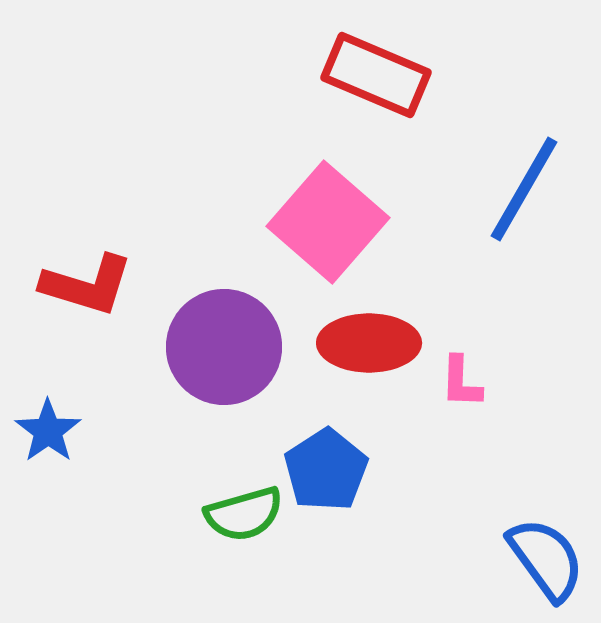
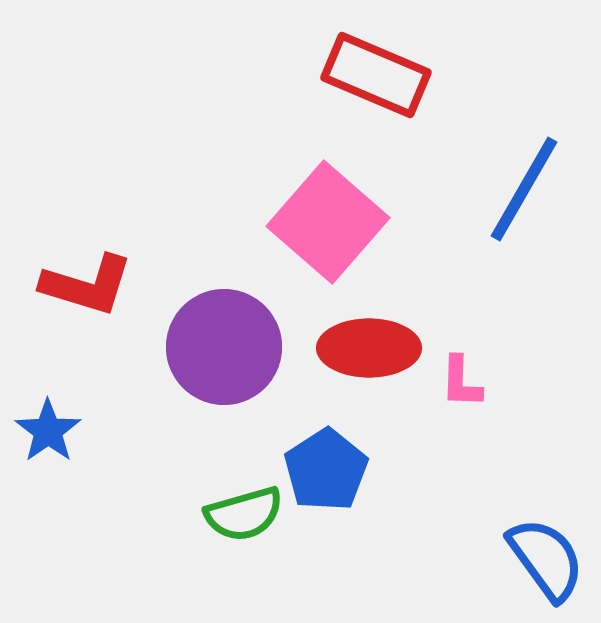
red ellipse: moved 5 px down
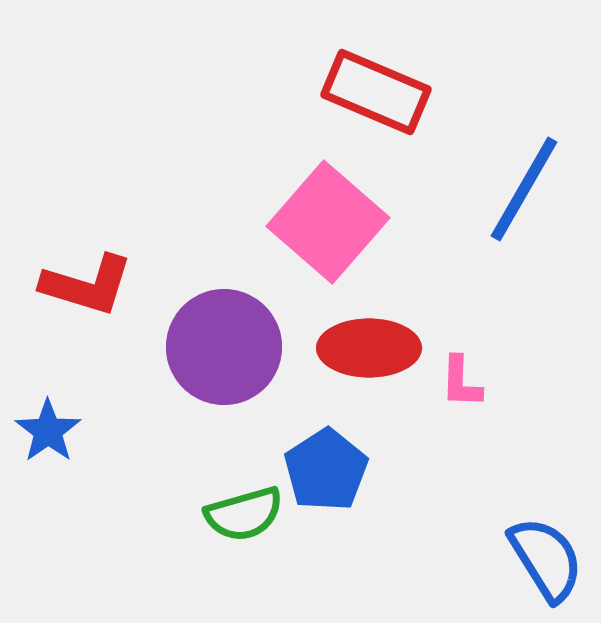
red rectangle: moved 17 px down
blue semicircle: rotated 4 degrees clockwise
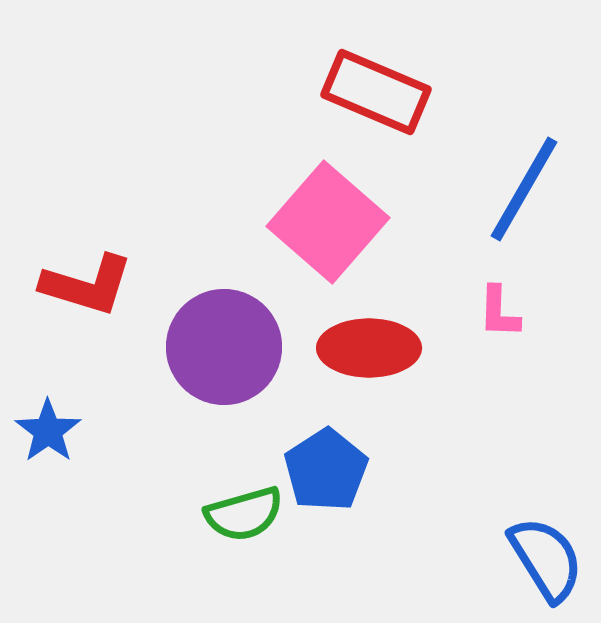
pink L-shape: moved 38 px right, 70 px up
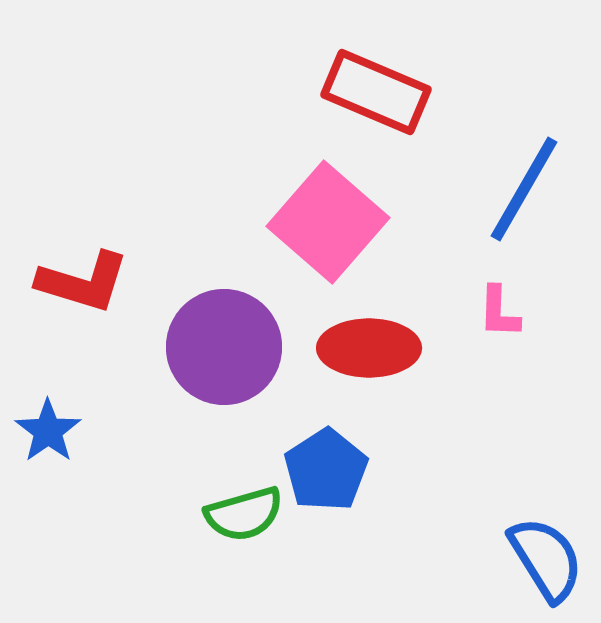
red L-shape: moved 4 px left, 3 px up
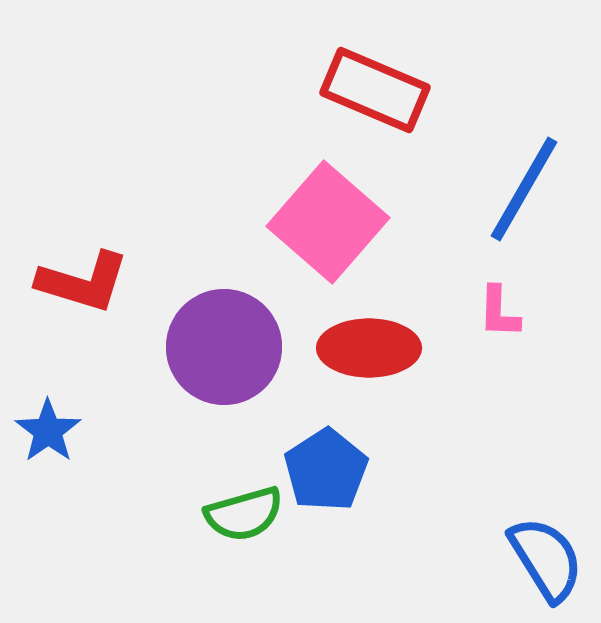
red rectangle: moved 1 px left, 2 px up
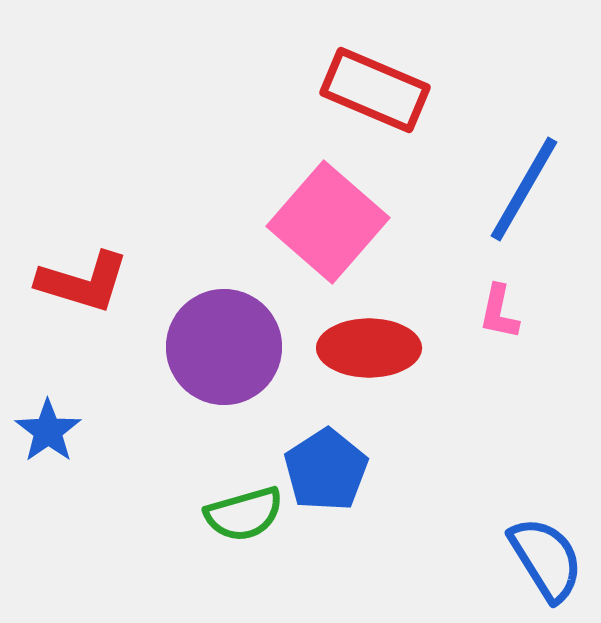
pink L-shape: rotated 10 degrees clockwise
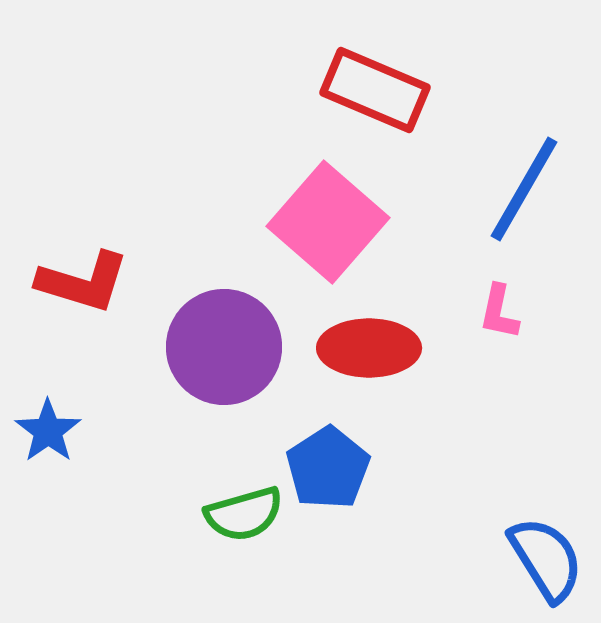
blue pentagon: moved 2 px right, 2 px up
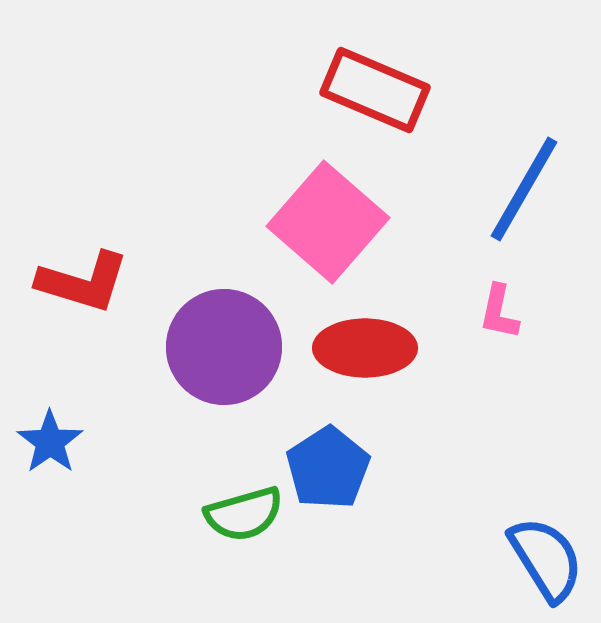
red ellipse: moved 4 px left
blue star: moved 2 px right, 11 px down
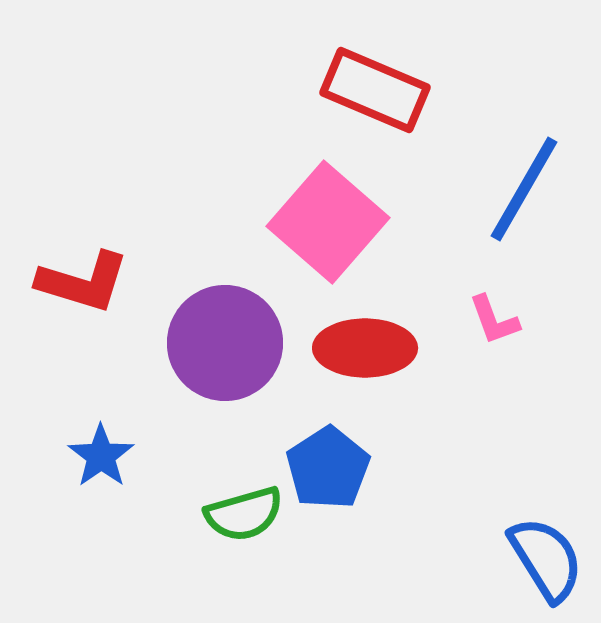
pink L-shape: moved 5 px left, 8 px down; rotated 32 degrees counterclockwise
purple circle: moved 1 px right, 4 px up
blue star: moved 51 px right, 14 px down
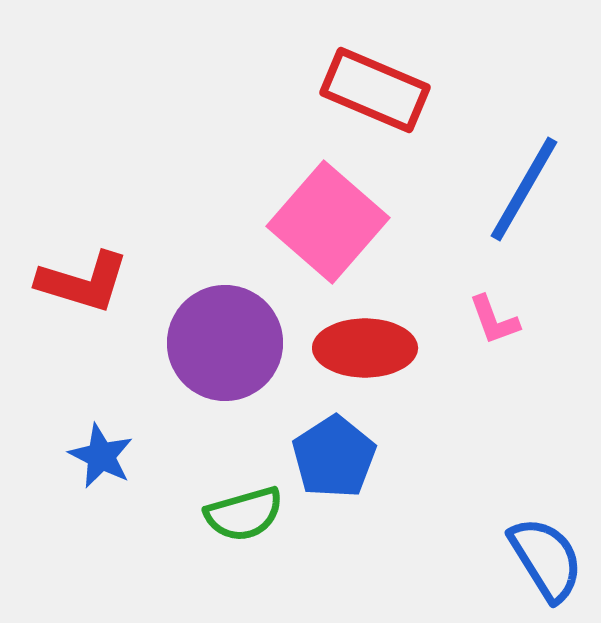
blue star: rotated 10 degrees counterclockwise
blue pentagon: moved 6 px right, 11 px up
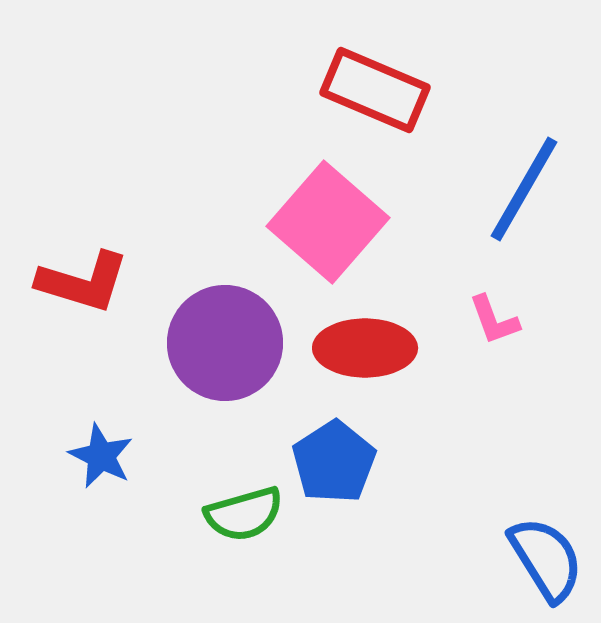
blue pentagon: moved 5 px down
